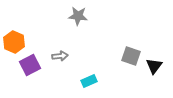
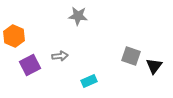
orange hexagon: moved 6 px up
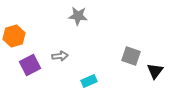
orange hexagon: rotated 20 degrees clockwise
black triangle: moved 1 px right, 5 px down
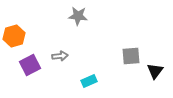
gray square: rotated 24 degrees counterclockwise
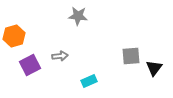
black triangle: moved 1 px left, 3 px up
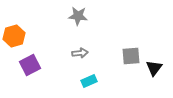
gray arrow: moved 20 px right, 3 px up
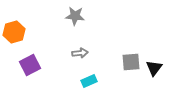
gray star: moved 3 px left
orange hexagon: moved 4 px up
gray square: moved 6 px down
